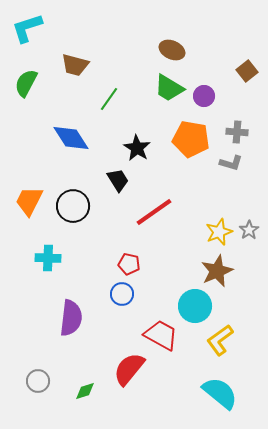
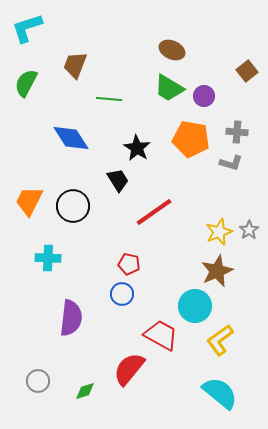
brown trapezoid: rotated 96 degrees clockwise
green line: rotated 60 degrees clockwise
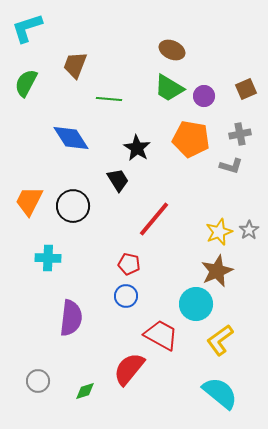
brown square: moved 1 px left, 18 px down; rotated 15 degrees clockwise
gray cross: moved 3 px right, 2 px down; rotated 15 degrees counterclockwise
gray L-shape: moved 3 px down
red line: moved 7 px down; rotated 15 degrees counterclockwise
blue circle: moved 4 px right, 2 px down
cyan circle: moved 1 px right, 2 px up
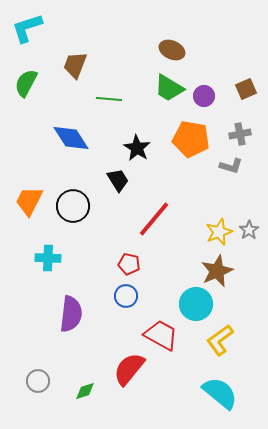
purple semicircle: moved 4 px up
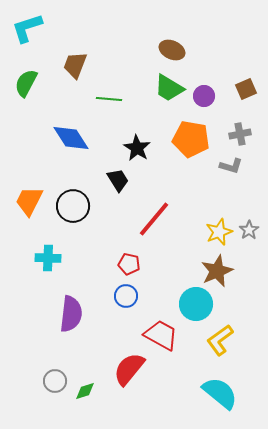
gray circle: moved 17 px right
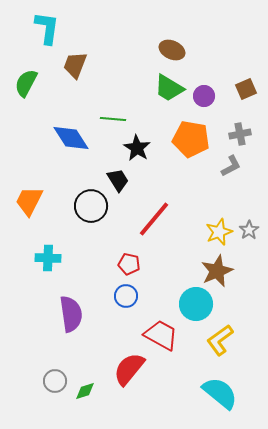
cyan L-shape: moved 20 px right; rotated 116 degrees clockwise
green line: moved 4 px right, 20 px down
gray L-shape: rotated 45 degrees counterclockwise
black circle: moved 18 px right
purple semicircle: rotated 15 degrees counterclockwise
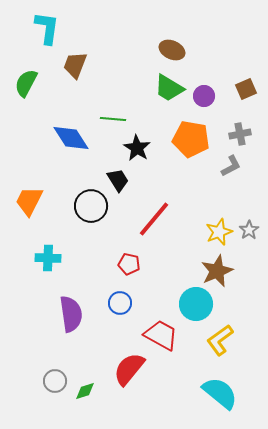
blue circle: moved 6 px left, 7 px down
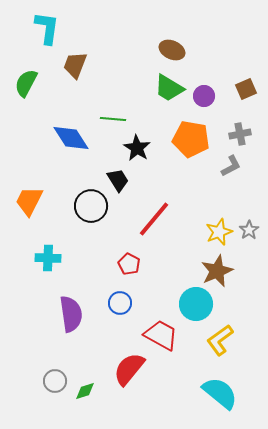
red pentagon: rotated 15 degrees clockwise
